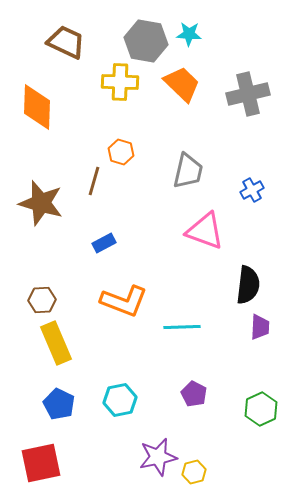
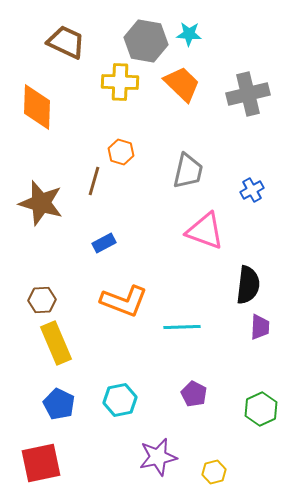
yellow hexagon: moved 20 px right
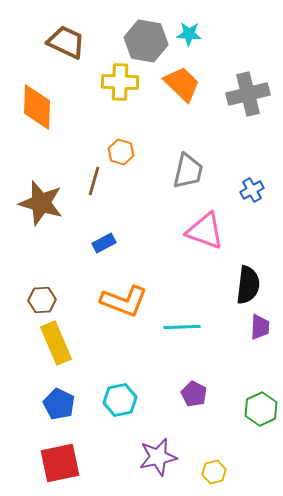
red square: moved 19 px right
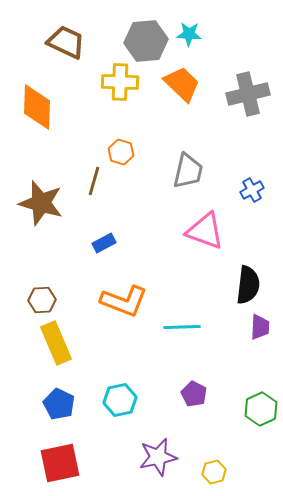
gray hexagon: rotated 15 degrees counterclockwise
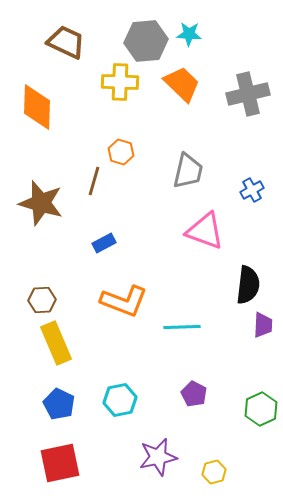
purple trapezoid: moved 3 px right, 2 px up
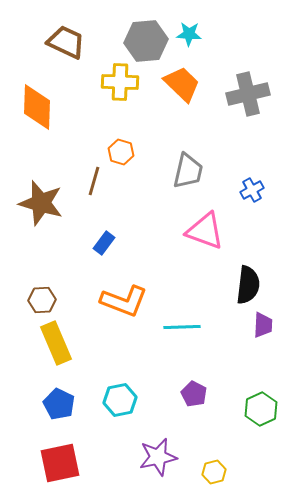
blue rectangle: rotated 25 degrees counterclockwise
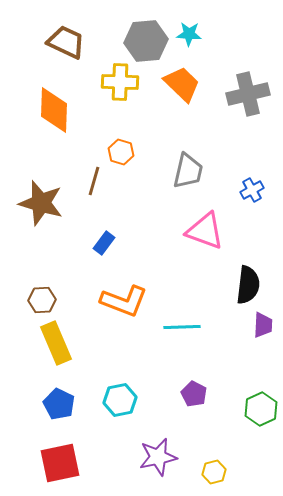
orange diamond: moved 17 px right, 3 px down
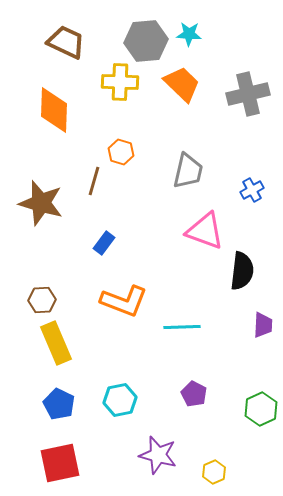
black semicircle: moved 6 px left, 14 px up
purple star: moved 2 px up; rotated 27 degrees clockwise
yellow hexagon: rotated 10 degrees counterclockwise
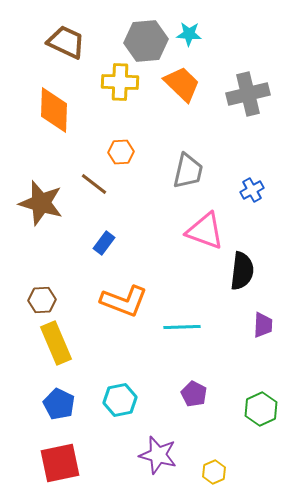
orange hexagon: rotated 20 degrees counterclockwise
brown line: moved 3 px down; rotated 68 degrees counterclockwise
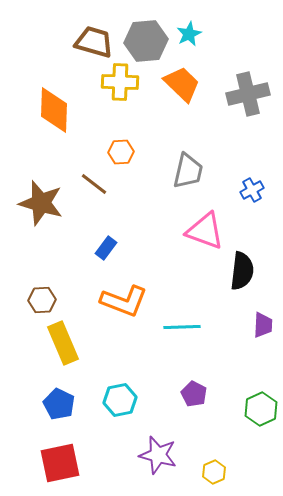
cyan star: rotated 30 degrees counterclockwise
brown trapezoid: moved 28 px right; rotated 9 degrees counterclockwise
blue rectangle: moved 2 px right, 5 px down
yellow rectangle: moved 7 px right
